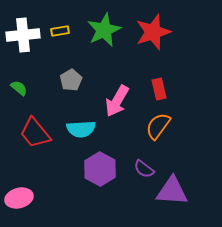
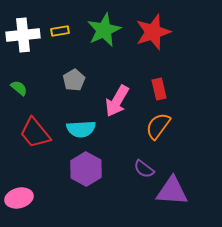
gray pentagon: moved 3 px right
purple hexagon: moved 14 px left
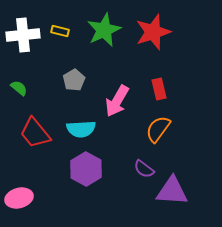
yellow rectangle: rotated 24 degrees clockwise
orange semicircle: moved 3 px down
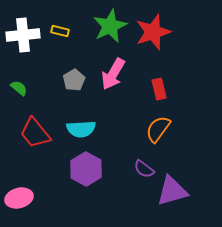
green star: moved 6 px right, 4 px up
pink arrow: moved 4 px left, 27 px up
purple triangle: rotated 20 degrees counterclockwise
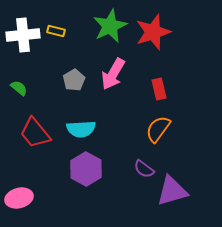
yellow rectangle: moved 4 px left
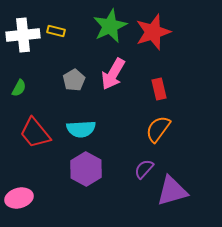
green semicircle: rotated 78 degrees clockwise
purple semicircle: rotated 95 degrees clockwise
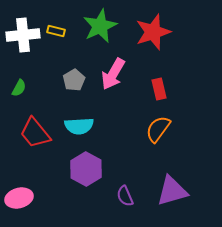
green star: moved 10 px left
cyan semicircle: moved 2 px left, 3 px up
purple semicircle: moved 19 px left, 27 px down; rotated 65 degrees counterclockwise
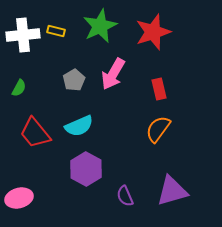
cyan semicircle: rotated 20 degrees counterclockwise
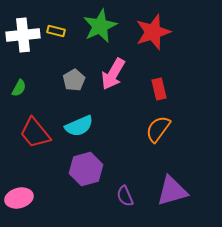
purple hexagon: rotated 16 degrees clockwise
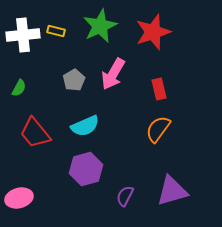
cyan semicircle: moved 6 px right
purple semicircle: rotated 50 degrees clockwise
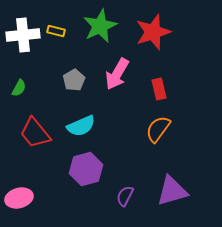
pink arrow: moved 4 px right
cyan semicircle: moved 4 px left
